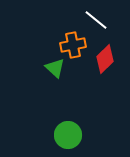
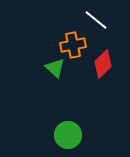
red diamond: moved 2 px left, 5 px down
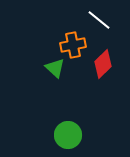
white line: moved 3 px right
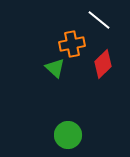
orange cross: moved 1 px left, 1 px up
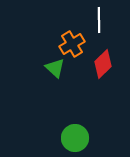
white line: rotated 50 degrees clockwise
orange cross: rotated 20 degrees counterclockwise
green circle: moved 7 px right, 3 px down
